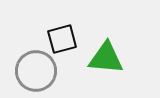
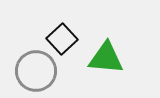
black square: rotated 28 degrees counterclockwise
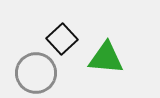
gray circle: moved 2 px down
